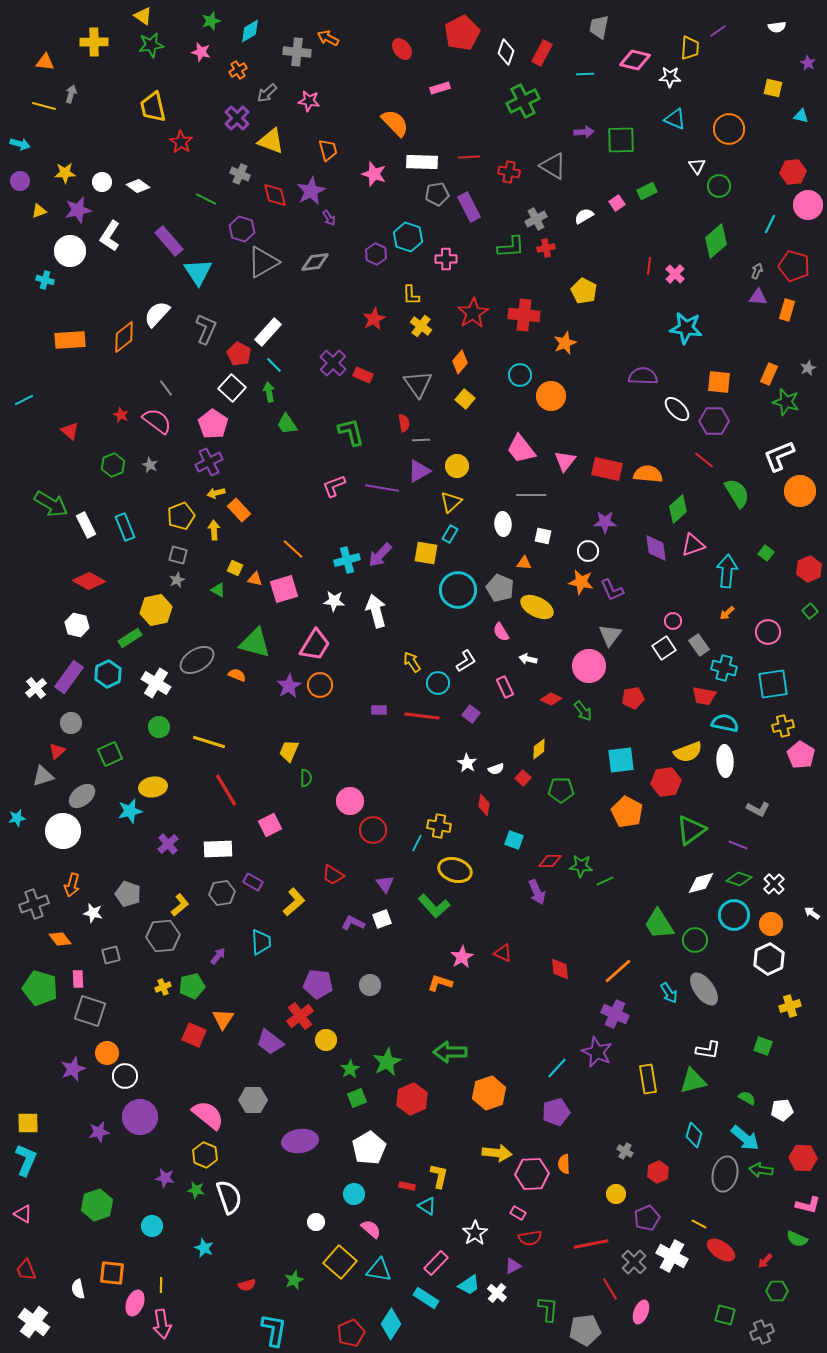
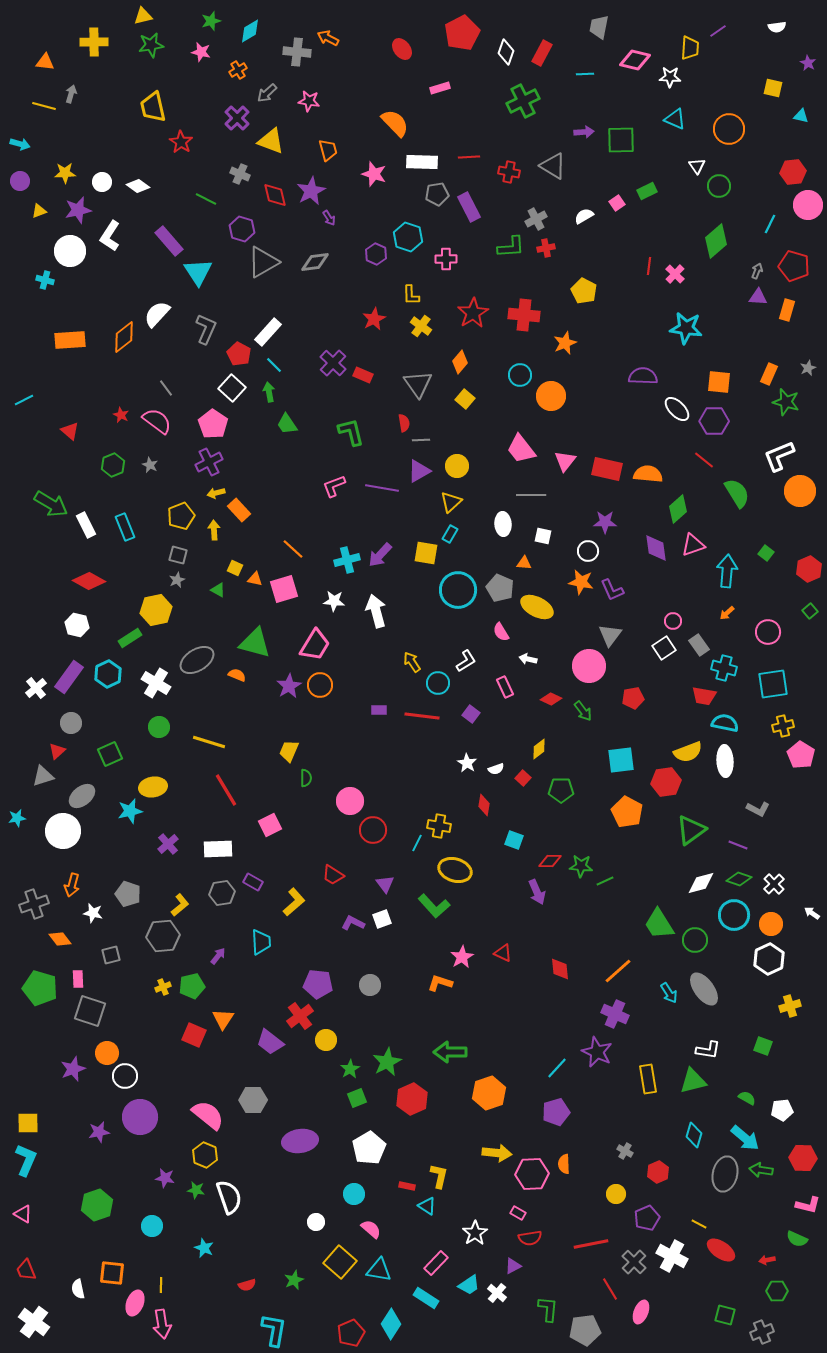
yellow triangle at (143, 16): rotated 48 degrees counterclockwise
red arrow at (765, 1261): moved 2 px right, 1 px up; rotated 35 degrees clockwise
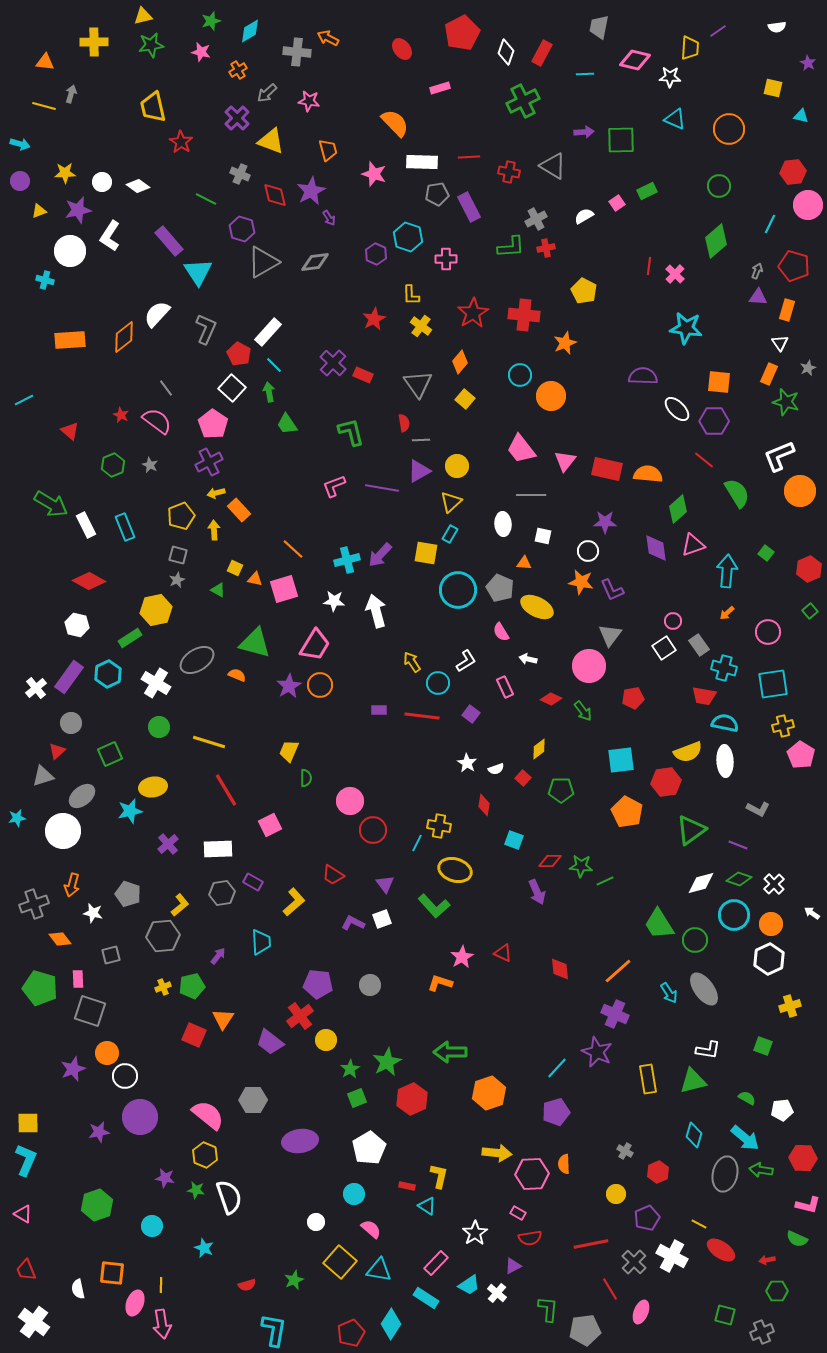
white triangle at (697, 166): moved 83 px right, 177 px down
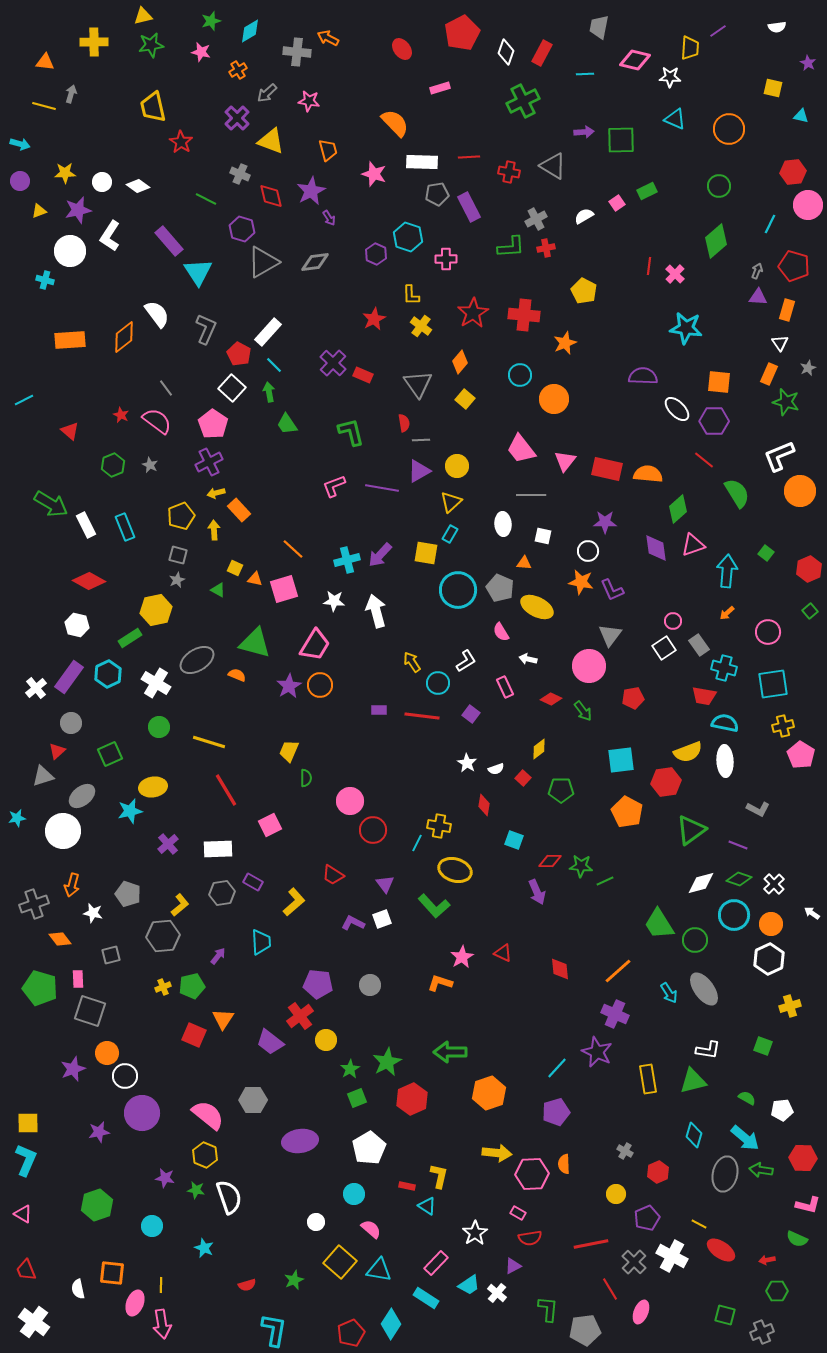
red diamond at (275, 195): moved 4 px left, 1 px down
white semicircle at (157, 314): rotated 100 degrees clockwise
orange circle at (551, 396): moved 3 px right, 3 px down
purple circle at (140, 1117): moved 2 px right, 4 px up
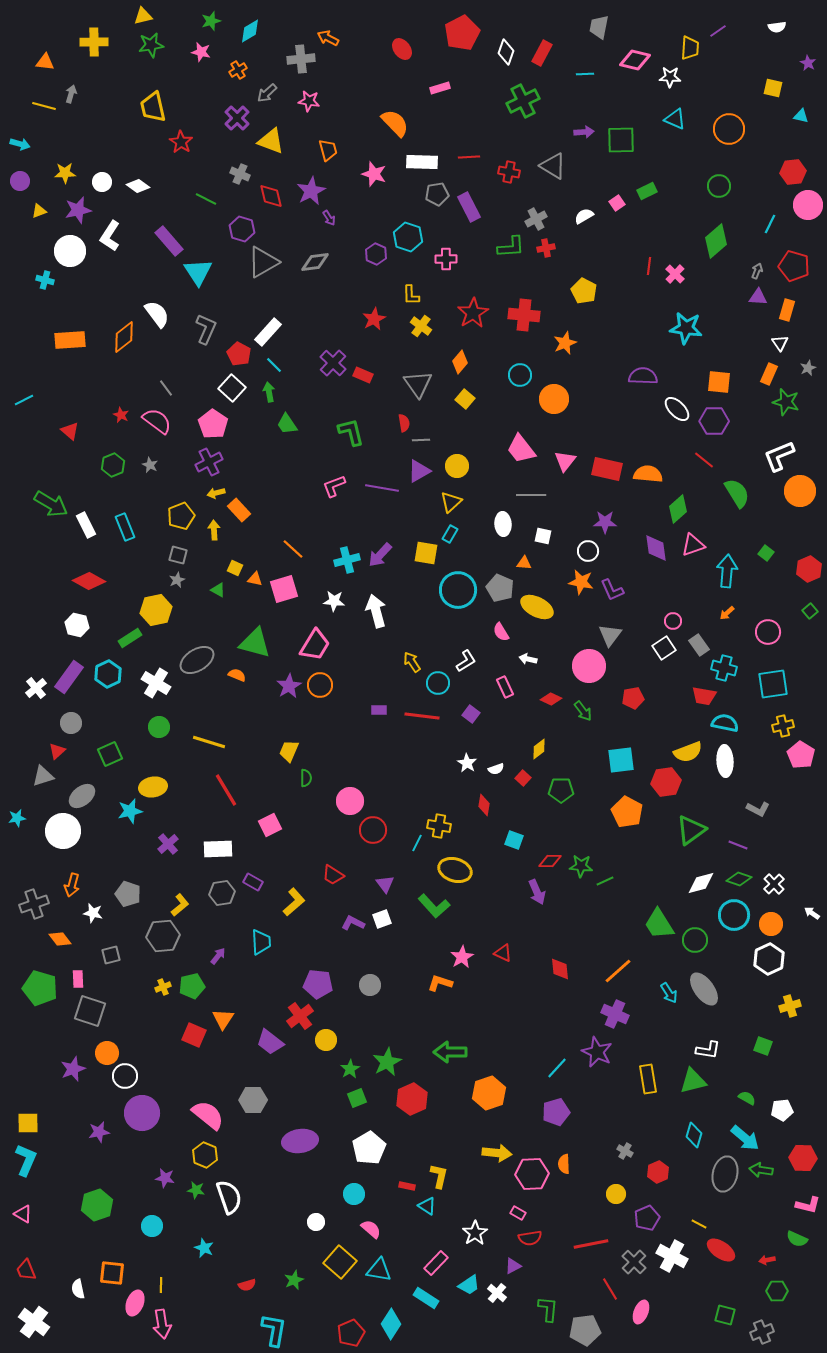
gray cross at (297, 52): moved 4 px right, 7 px down; rotated 12 degrees counterclockwise
